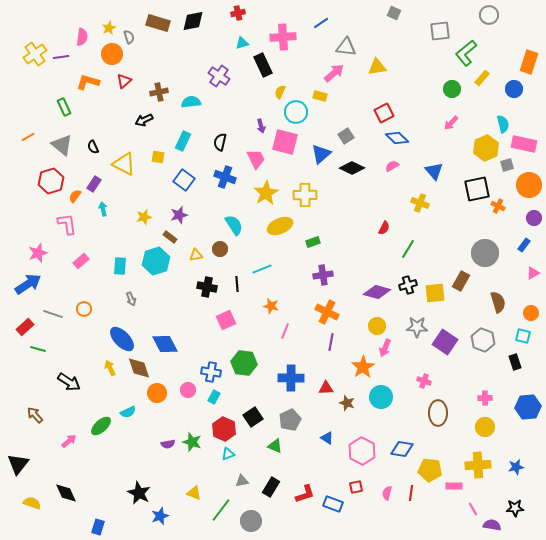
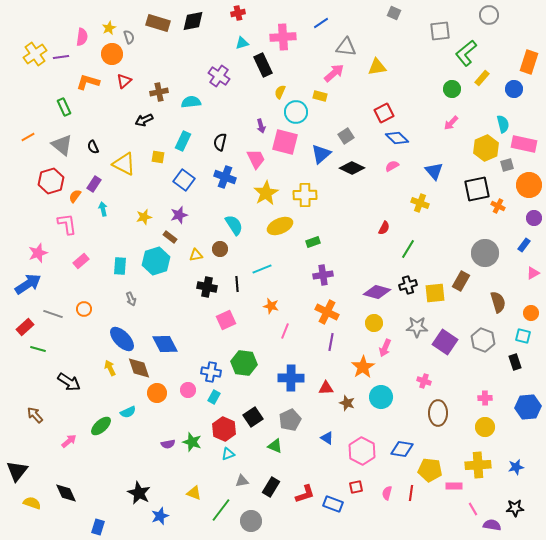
yellow circle at (377, 326): moved 3 px left, 3 px up
black triangle at (18, 464): moved 1 px left, 7 px down
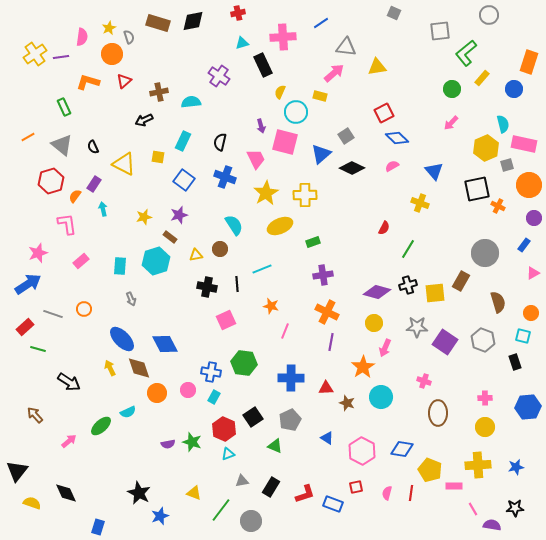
yellow pentagon at (430, 470): rotated 15 degrees clockwise
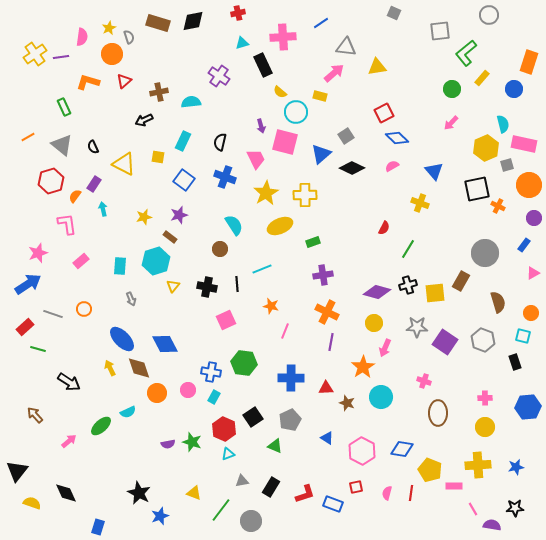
yellow semicircle at (280, 92): rotated 72 degrees counterclockwise
yellow triangle at (196, 255): moved 23 px left, 31 px down; rotated 40 degrees counterclockwise
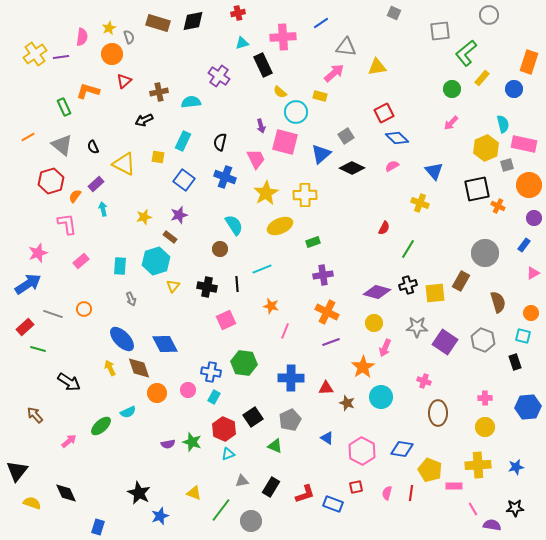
orange L-shape at (88, 82): moved 9 px down
purple rectangle at (94, 184): moved 2 px right; rotated 14 degrees clockwise
purple line at (331, 342): rotated 60 degrees clockwise
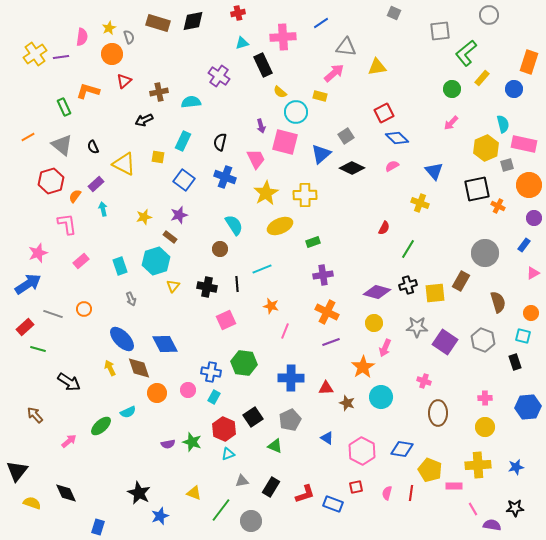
cyan rectangle at (120, 266): rotated 24 degrees counterclockwise
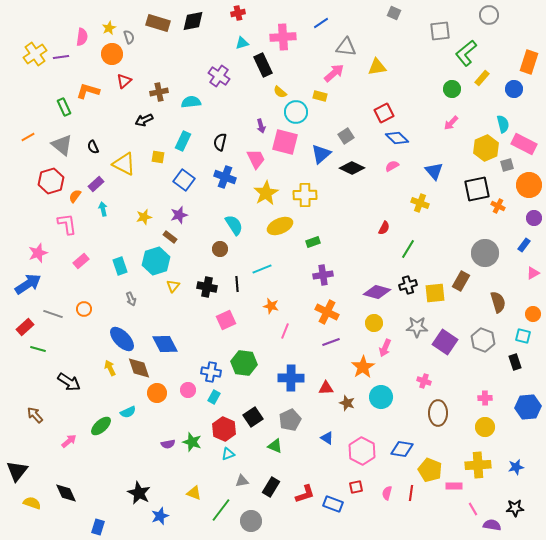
pink rectangle at (524, 144): rotated 15 degrees clockwise
orange circle at (531, 313): moved 2 px right, 1 px down
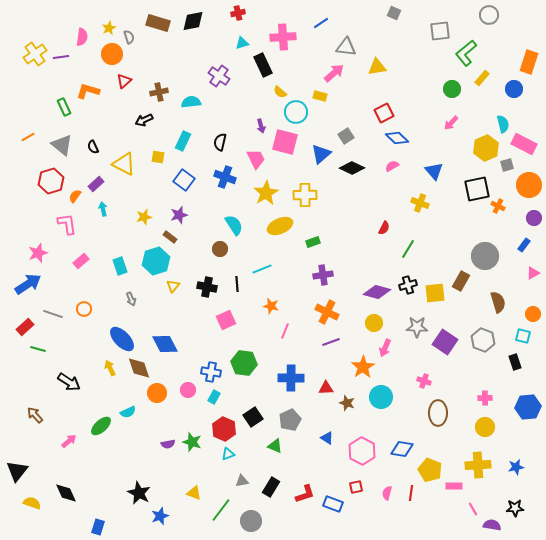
gray circle at (485, 253): moved 3 px down
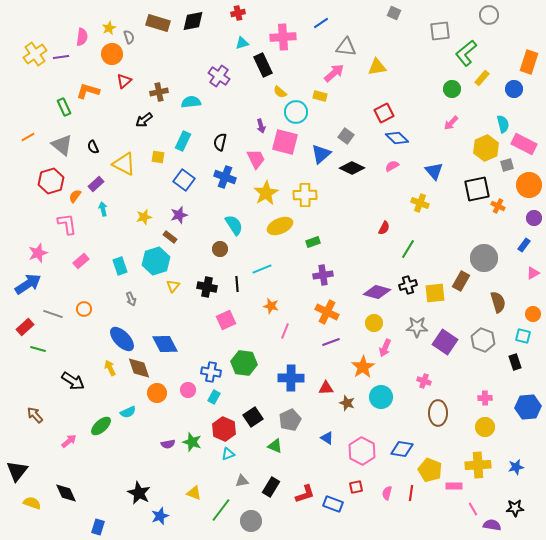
black arrow at (144, 120): rotated 12 degrees counterclockwise
gray square at (346, 136): rotated 21 degrees counterclockwise
gray circle at (485, 256): moved 1 px left, 2 px down
black arrow at (69, 382): moved 4 px right, 1 px up
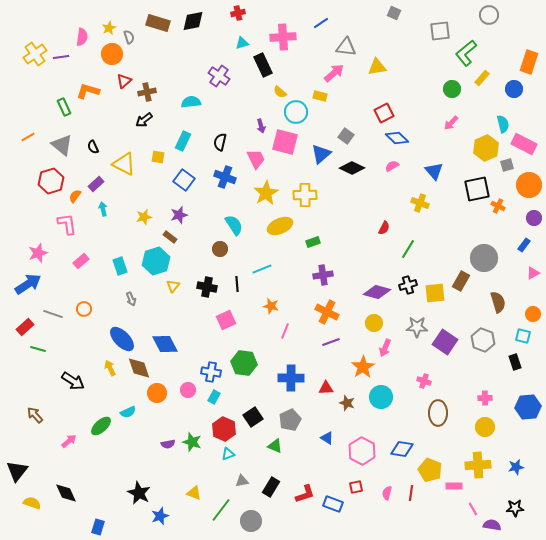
brown cross at (159, 92): moved 12 px left
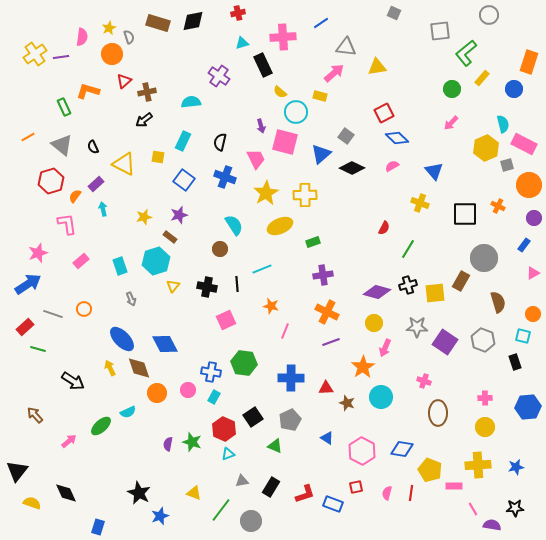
black square at (477, 189): moved 12 px left, 25 px down; rotated 12 degrees clockwise
purple semicircle at (168, 444): rotated 112 degrees clockwise
